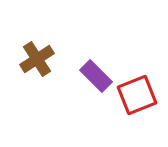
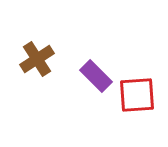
red square: rotated 18 degrees clockwise
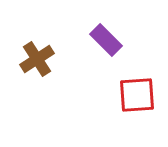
purple rectangle: moved 10 px right, 36 px up
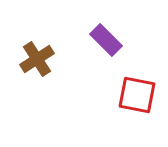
red square: rotated 15 degrees clockwise
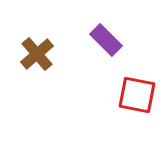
brown cross: moved 5 px up; rotated 8 degrees counterclockwise
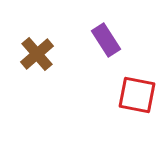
purple rectangle: rotated 12 degrees clockwise
